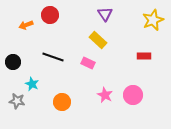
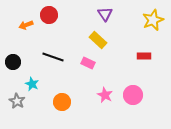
red circle: moved 1 px left
gray star: rotated 21 degrees clockwise
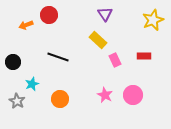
black line: moved 5 px right
pink rectangle: moved 27 px right, 3 px up; rotated 40 degrees clockwise
cyan star: rotated 24 degrees clockwise
orange circle: moved 2 px left, 3 px up
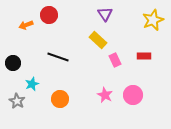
black circle: moved 1 px down
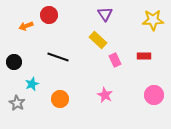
yellow star: rotated 20 degrees clockwise
orange arrow: moved 1 px down
black circle: moved 1 px right, 1 px up
pink circle: moved 21 px right
gray star: moved 2 px down
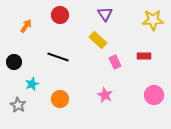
red circle: moved 11 px right
orange arrow: rotated 144 degrees clockwise
pink rectangle: moved 2 px down
gray star: moved 1 px right, 2 px down
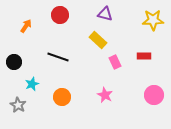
purple triangle: rotated 42 degrees counterclockwise
orange circle: moved 2 px right, 2 px up
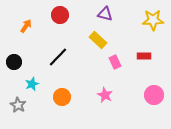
black line: rotated 65 degrees counterclockwise
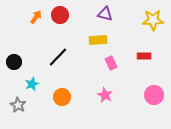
orange arrow: moved 10 px right, 9 px up
yellow rectangle: rotated 48 degrees counterclockwise
pink rectangle: moved 4 px left, 1 px down
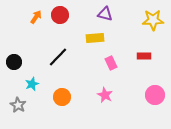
yellow rectangle: moved 3 px left, 2 px up
pink circle: moved 1 px right
